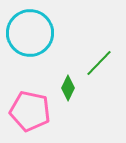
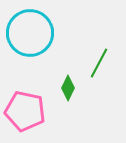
green line: rotated 16 degrees counterclockwise
pink pentagon: moved 5 px left
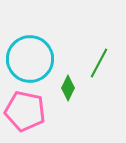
cyan circle: moved 26 px down
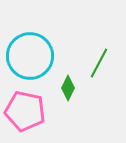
cyan circle: moved 3 px up
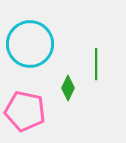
cyan circle: moved 12 px up
green line: moved 3 px left, 1 px down; rotated 28 degrees counterclockwise
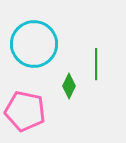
cyan circle: moved 4 px right
green diamond: moved 1 px right, 2 px up
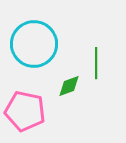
green line: moved 1 px up
green diamond: rotated 45 degrees clockwise
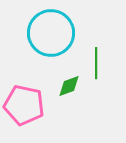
cyan circle: moved 17 px right, 11 px up
pink pentagon: moved 1 px left, 6 px up
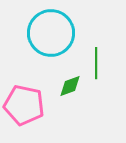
green diamond: moved 1 px right
